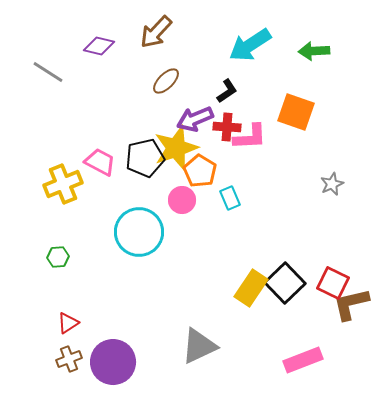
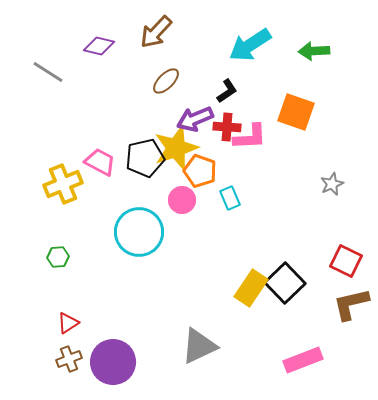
orange pentagon: rotated 12 degrees counterclockwise
red square: moved 13 px right, 22 px up
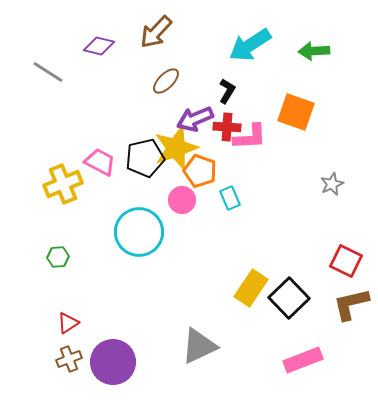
black L-shape: rotated 25 degrees counterclockwise
black square: moved 4 px right, 15 px down
